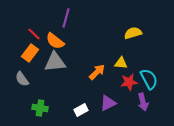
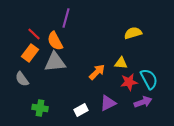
orange semicircle: rotated 24 degrees clockwise
purple arrow: rotated 96 degrees counterclockwise
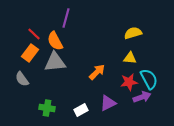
yellow triangle: moved 9 px right, 5 px up
purple arrow: moved 1 px left, 5 px up
green cross: moved 7 px right
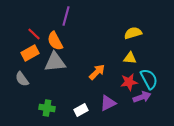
purple line: moved 2 px up
orange rectangle: rotated 24 degrees clockwise
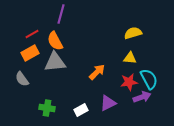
purple line: moved 5 px left, 2 px up
red line: moved 2 px left; rotated 72 degrees counterclockwise
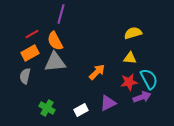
gray semicircle: moved 3 px right, 3 px up; rotated 49 degrees clockwise
green cross: rotated 21 degrees clockwise
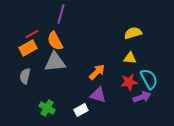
orange rectangle: moved 2 px left, 5 px up
purple triangle: moved 10 px left, 8 px up; rotated 42 degrees clockwise
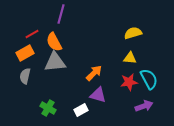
orange semicircle: moved 1 px left, 1 px down
orange rectangle: moved 3 px left, 5 px down
orange arrow: moved 3 px left, 1 px down
purple arrow: moved 2 px right, 9 px down
green cross: moved 1 px right
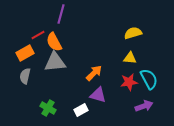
red line: moved 6 px right, 1 px down
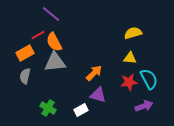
purple line: moved 10 px left; rotated 66 degrees counterclockwise
